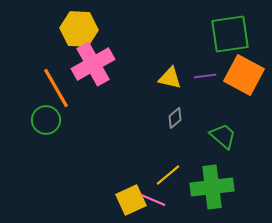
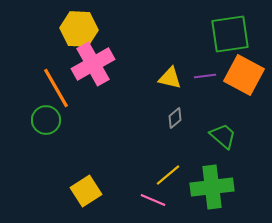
yellow square: moved 45 px left, 9 px up; rotated 8 degrees counterclockwise
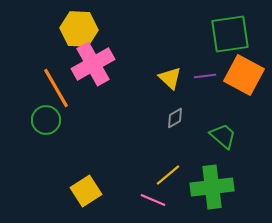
yellow triangle: rotated 30 degrees clockwise
gray diamond: rotated 10 degrees clockwise
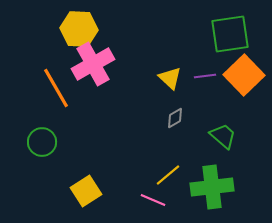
orange square: rotated 18 degrees clockwise
green circle: moved 4 px left, 22 px down
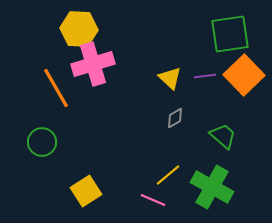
pink cross: rotated 12 degrees clockwise
green cross: rotated 36 degrees clockwise
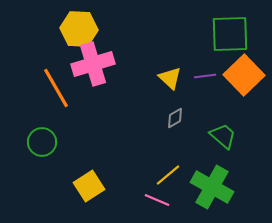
green square: rotated 6 degrees clockwise
yellow square: moved 3 px right, 5 px up
pink line: moved 4 px right
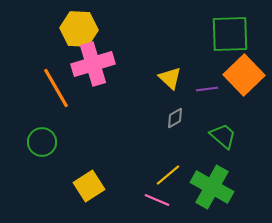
purple line: moved 2 px right, 13 px down
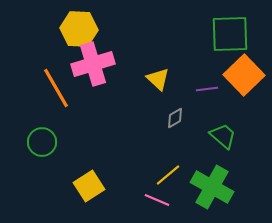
yellow triangle: moved 12 px left, 1 px down
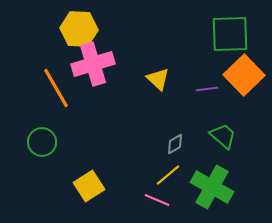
gray diamond: moved 26 px down
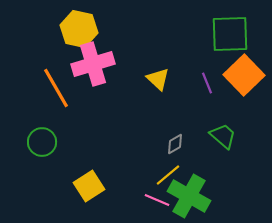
yellow hexagon: rotated 9 degrees clockwise
purple line: moved 6 px up; rotated 75 degrees clockwise
green cross: moved 23 px left, 9 px down
